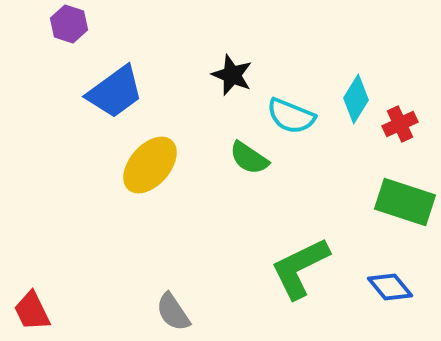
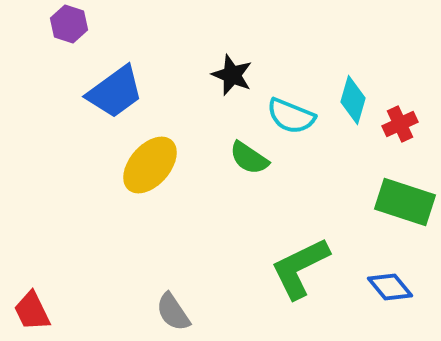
cyan diamond: moved 3 px left, 1 px down; rotated 15 degrees counterclockwise
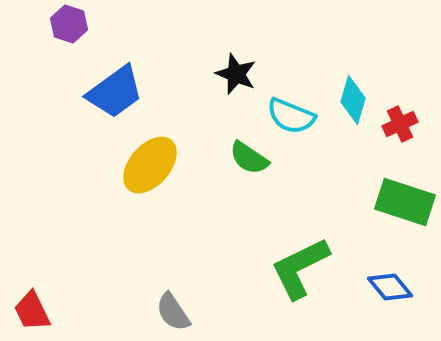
black star: moved 4 px right, 1 px up
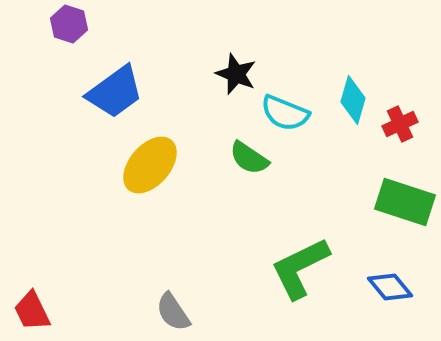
cyan semicircle: moved 6 px left, 3 px up
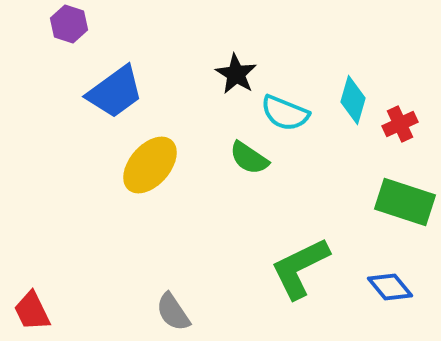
black star: rotated 9 degrees clockwise
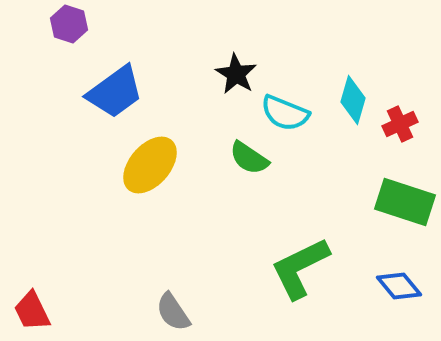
blue diamond: moved 9 px right, 1 px up
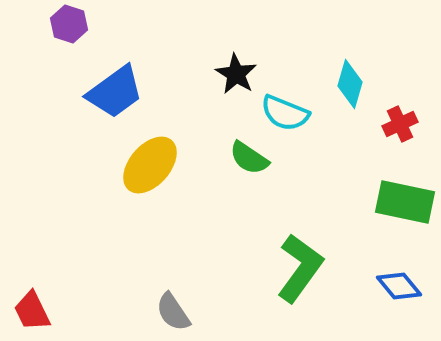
cyan diamond: moved 3 px left, 16 px up
green rectangle: rotated 6 degrees counterclockwise
green L-shape: rotated 152 degrees clockwise
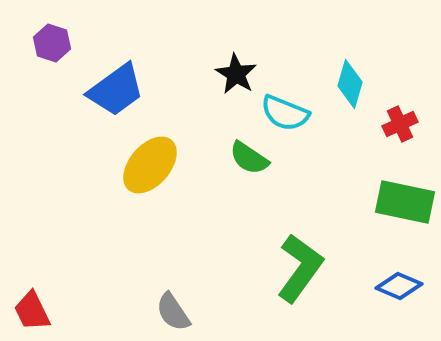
purple hexagon: moved 17 px left, 19 px down
blue trapezoid: moved 1 px right, 2 px up
blue diamond: rotated 27 degrees counterclockwise
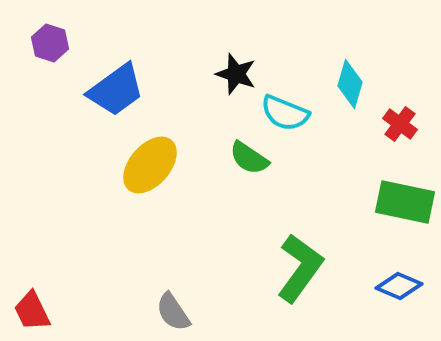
purple hexagon: moved 2 px left
black star: rotated 12 degrees counterclockwise
red cross: rotated 28 degrees counterclockwise
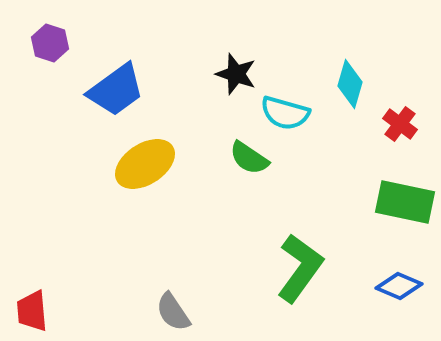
cyan semicircle: rotated 6 degrees counterclockwise
yellow ellipse: moved 5 px left, 1 px up; rotated 16 degrees clockwise
red trapezoid: rotated 21 degrees clockwise
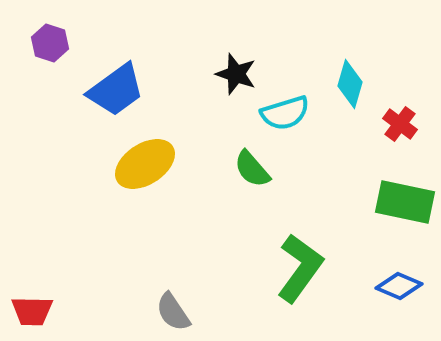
cyan semicircle: rotated 33 degrees counterclockwise
green semicircle: moved 3 px right, 11 px down; rotated 15 degrees clockwise
red trapezoid: rotated 84 degrees counterclockwise
